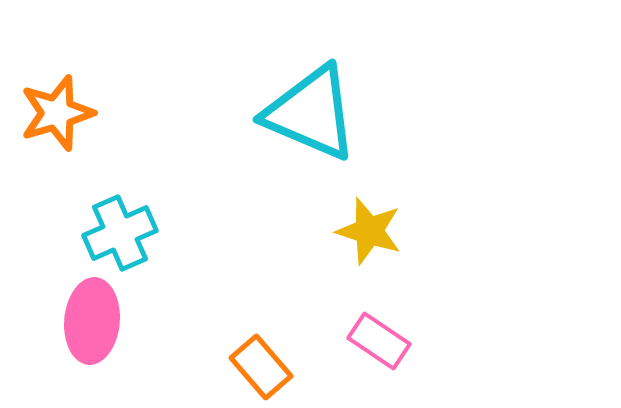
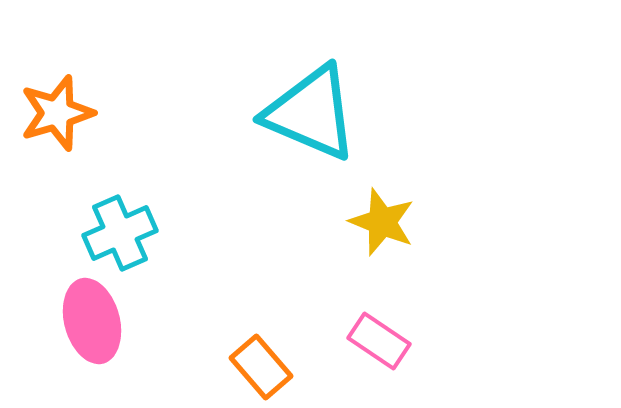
yellow star: moved 13 px right, 9 px up; rotated 4 degrees clockwise
pink ellipse: rotated 20 degrees counterclockwise
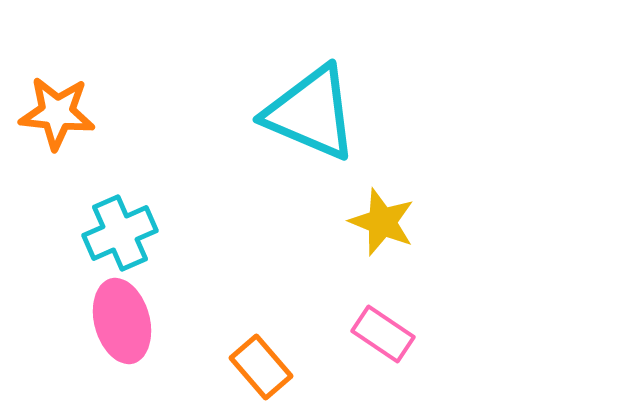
orange star: rotated 22 degrees clockwise
pink ellipse: moved 30 px right
pink rectangle: moved 4 px right, 7 px up
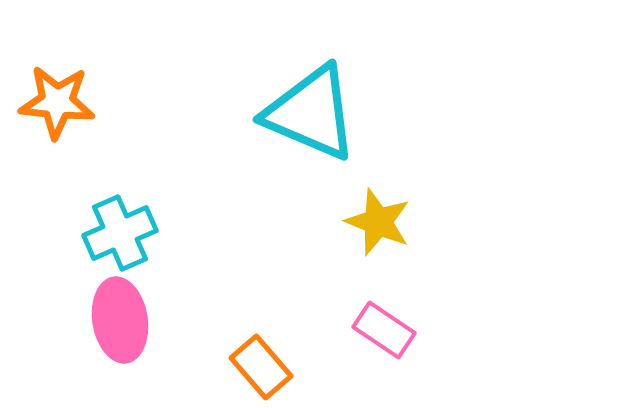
orange star: moved 11 px up
yellow star: moved 4 px left
pink ellipse: moved 2 px left, 1 px up; rotated 6 degrees clockwise
pink rectangle: moved 1 px right, 4 px up
